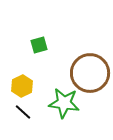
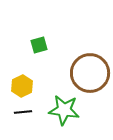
green star: moved 7 px down
black line: rotated 48 degrees counterclockwise
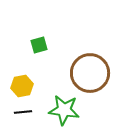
yellow hexagon: rotated 15 degrees clockwise
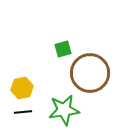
green square: moved 24 px right, 4 px down
yellow hexagon: moved 2 px down
green star: rotated 16 degrees counterclockwise
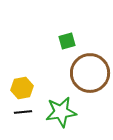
green square: moved 4 px right, 8 px up
green star: moved 3 px left, 2 px down
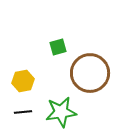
green square: moved 9 px left, 6 px down
yellow hexagon: moved 1 px right, 7 px up
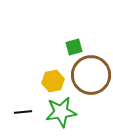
green square: moved 16 px right
brown circle: moved 1 px right, 2 px down
yellow hexagon: moved 30 px right
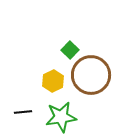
green square: moved 4 px left, 3 px down; rotated 30 degrees counterclockwise
yellow hexagon: rotated 15 degrees counterclockwise
green star: moved 5 px down
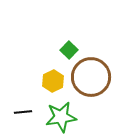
green square: moved 1 px left
brown circle: moved 2 px down
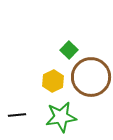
black line: moved 6 px left, 3 px down
